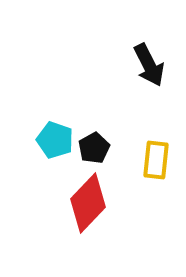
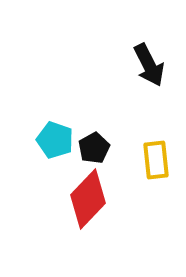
yellow rectangle: rotated 12 degrees counterclockwise
red diamond: moved 4 px up
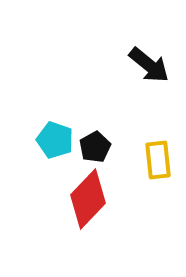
black arrow: rotated 24 degrees counterclockwise
black pentagon: moved 1 px right, 1 px up
yellow rectangle: moved 2 px right
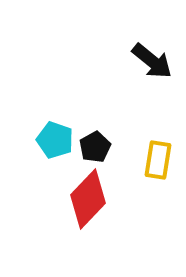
black arrow: moved 3 px right, 4 px up
yellow rectangle: rotated 15 degrees clockwise
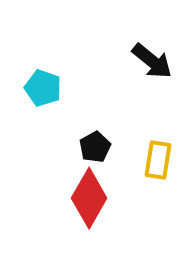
cyan pentagon: moved 12 px left, 52 px up
red diamond: moved 1 px right, 1 px up; rotated 14 degrees counterclockwise
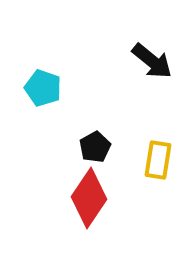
red diamond: rotated 4 degrees clockwise
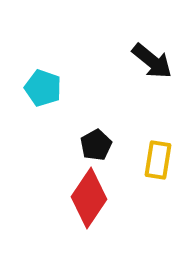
black pentagon: moved 1 px right, 2 px up
